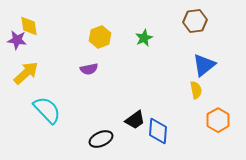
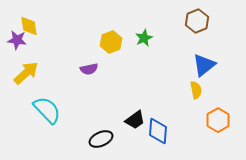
brown hexagon: moved 2 px right; rotated 15 degrees counterclockwise
yellow hexagon: moved 11 px right, 5 px down
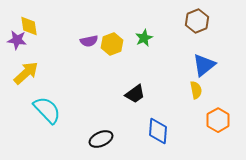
yellow hexagon: moved 1 px right, 2 px down
purple semicircle: moved 28 px up
black trapezoid: moved 26 px up
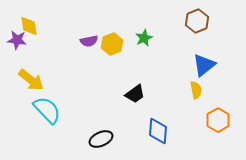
yellow arrow: moved 5 px right, 7 px down; rotated 80 degrees clockwise
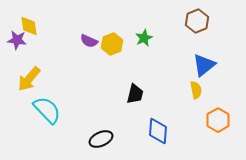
purple semicircle: rotated 36 degrees clockwise
yellow arrow: moved 2 px left, 1 px up; rotated 92 degrees clockwise
black trapezoid: rotated 40 degrees counterclockwise
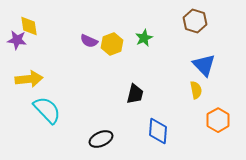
brown hexagon: moved 2 px left; rotated 20 degrees counterclockwise
blue triangle: rotated 35 degrees counterclockwise
yellow arrow: rotated 136 degrees counterclockwise
